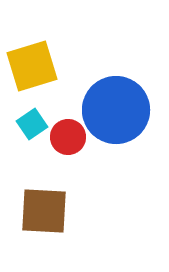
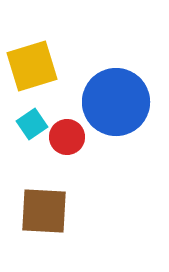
blue circle: moved 8 px up
red circle: moved 1 px left
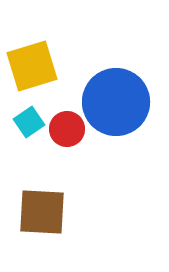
cyan square: moved 3 px left, 2 px up
red circle: moved 8 px up
brown square: moved 2 px left, 1 px down
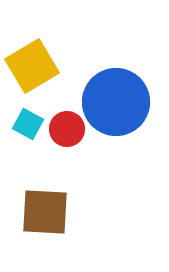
yellow square: rotated 14 degrees counterclockwise
cyan square: moved 1 px left, 2 px down; rotated 28 degrees counterclockwise
brown square: moved 3 px right
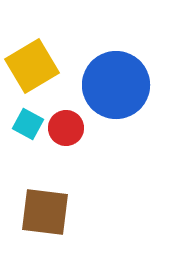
blue circle: moved 17 px up
red circle: moved 1 px left, 1 px up
brown square: rotated 4 degrees clockwise
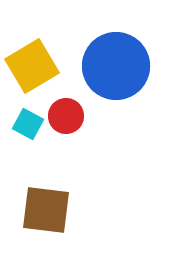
blue circle: moved 19 px up
red circle: moved 12 px up
brown square: moved 1 px right, 2 px up
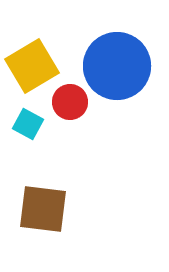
blue circle: moved 1 px right
red circle: moved 4 px right, 14 px up
brown square: moved 3 px left, 1 px up
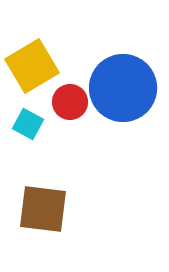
blue circle: moved 6 px right, 22 px down
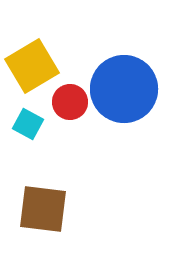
blue circle: moved 1 px right, 1 px down
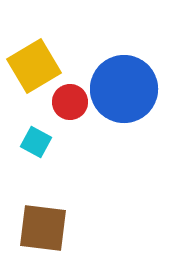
yellow square: moved 2 px right
cyan square: moved 8 px right, 18 px down
brown square: moved 19 px down
